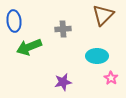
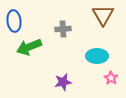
brown triangle: rotated 15 degrees counterclockwise
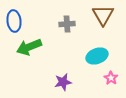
gray cross: moved 4 px right, 5 px up
cyan ellipse: rotated 20 degrees counterclockwise
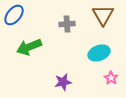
blue ellipse: moved 6 px up; rotated 45 degrees clockwise
cyan ellipse: moved 2 px right, 3 px up
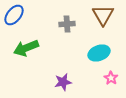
green arrow: moved 3 px left, 1 px down
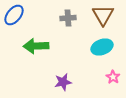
gray cross: moved 1 px right, 6 px up
green arrow: moved 10 px right, 2 px up; rotated 20 degrees clockwise
cyan ellipse: moved 3 px right, 6 px up
pink star: moved 2 px right, 1 px up
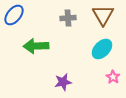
cyan ellipse: moved 2 px down; rotated 25 degrees counterclockwise
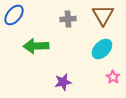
gray cross: moved 1 px down
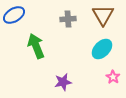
blue ellipse: rotated 20 degrees clockwise
green arrow: rotated 70 degrees clockwise
